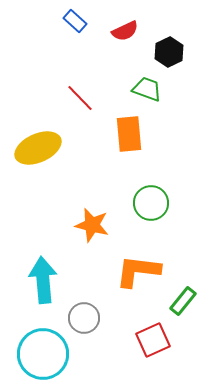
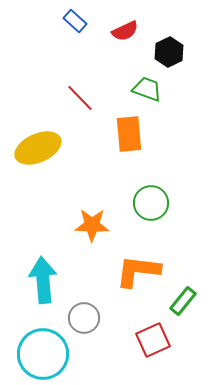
orange star: rotated 12 degrees counterclockwise
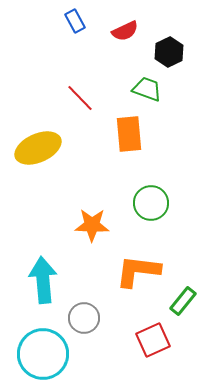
blue rectangle: rotated 20 degrees clockwise
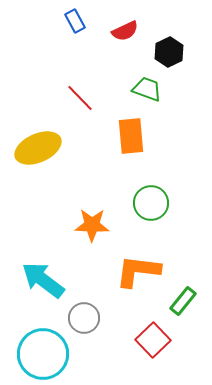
orange rectangle: moved 2 px right, 2 px down
cyan arrow: rotated 48 degrees counterclockwise
red square: rotated 20 degrees counterclockwise
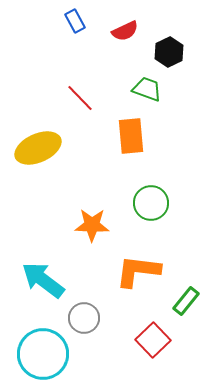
green rectangle: moved 3 px right
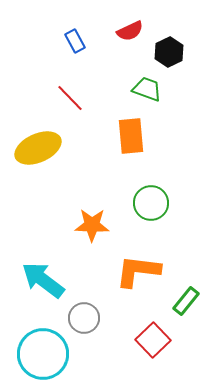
blue rectangle: moved 20 px down
red semicircle: moved 5 px right
red line: moved 10 px left
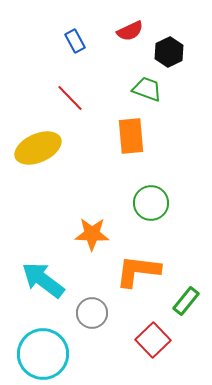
orange star: moved 9 px down
gray circle: moved 8 px right, 5 px up
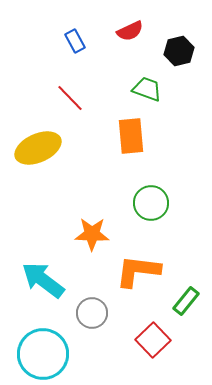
black hexagon: moved 10 px right, 1 px up; rotated 12 degrees clockwise
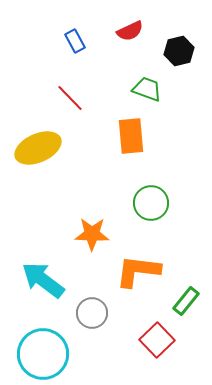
red square: moved 4 px right
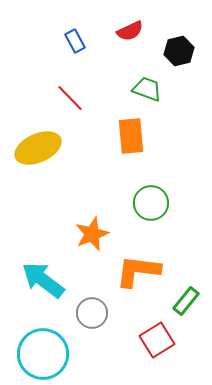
orange star: rotated 24 degrees counterclockwise
red square: rotated 12 degrees clockwise
